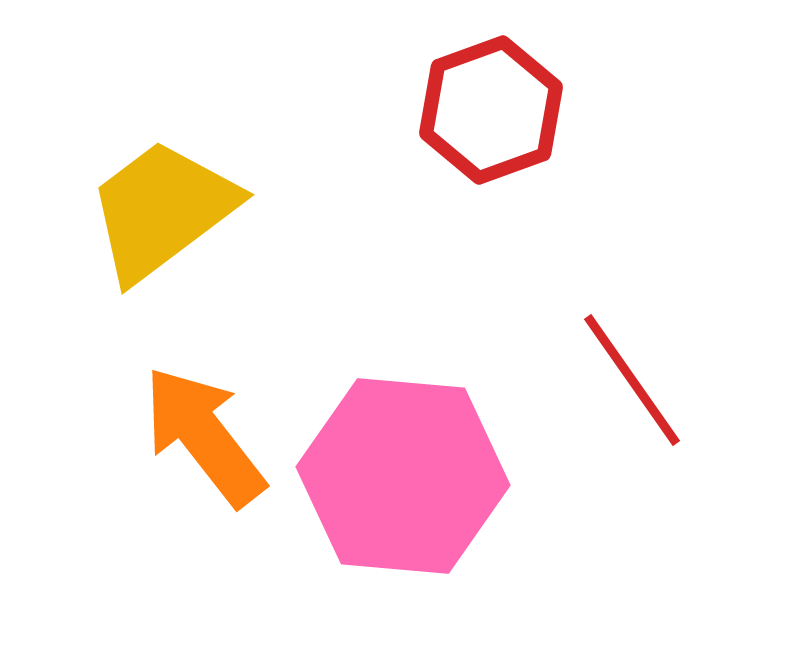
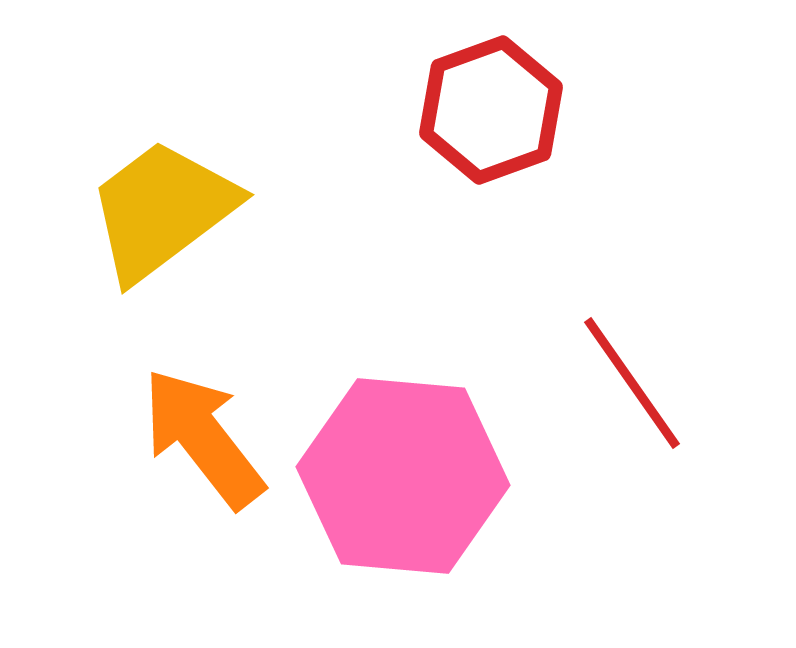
red line: moved 3 px down
orange arrow: moved 1 px left, 2 px down
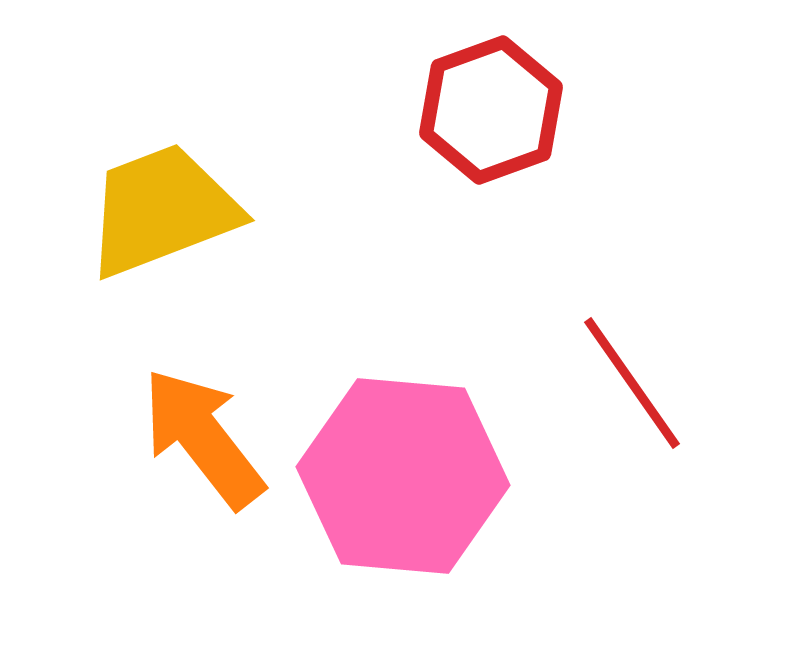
yellow trapezoid: rotated 16 degrees clockwise
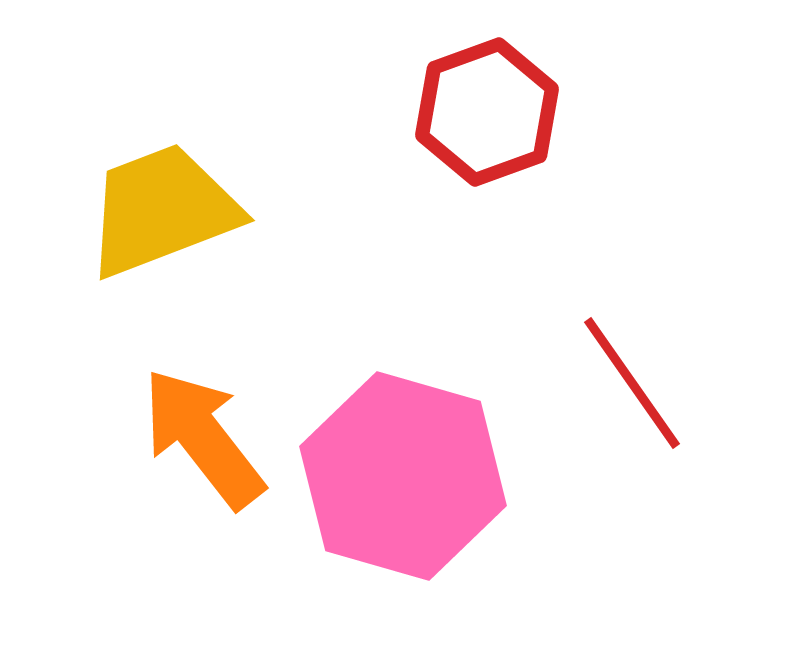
red hexagon: moved 4 px left, 2 px down
pink hexagon: rotated 11 degrees clockwise
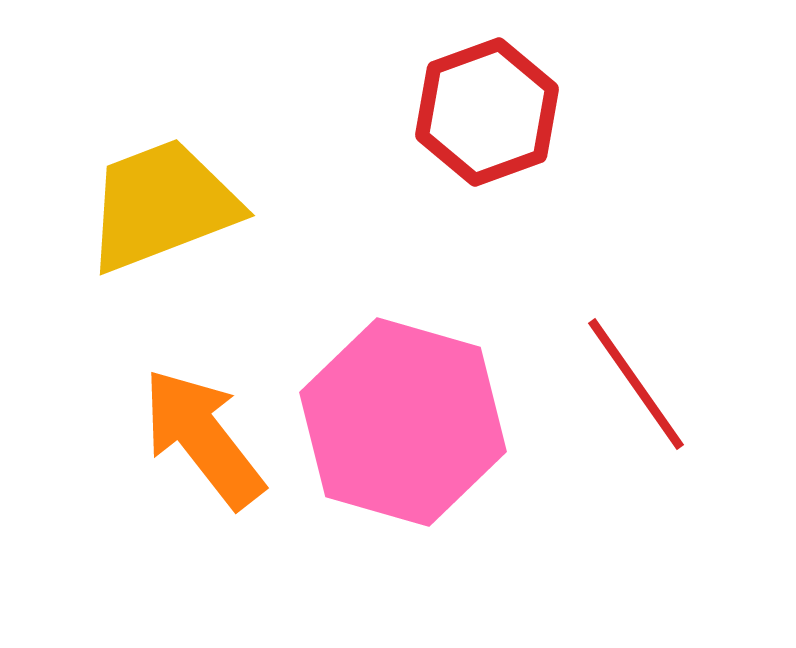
yellow trapezoid: moved 5 px up
red line: moved 4 px right, 1 px down
pink hexagon: moved 54 px up
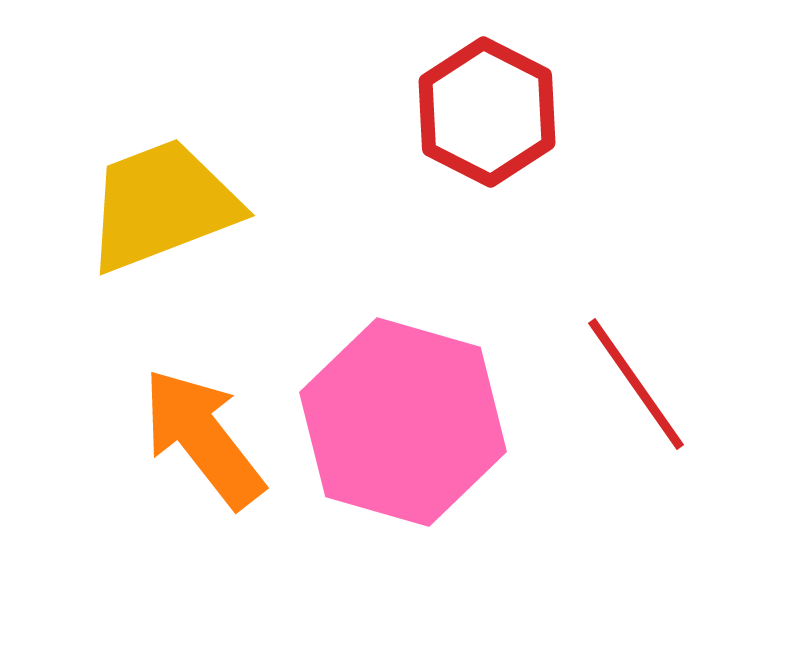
red hexagon: rotated 13 degrees counterclockwise
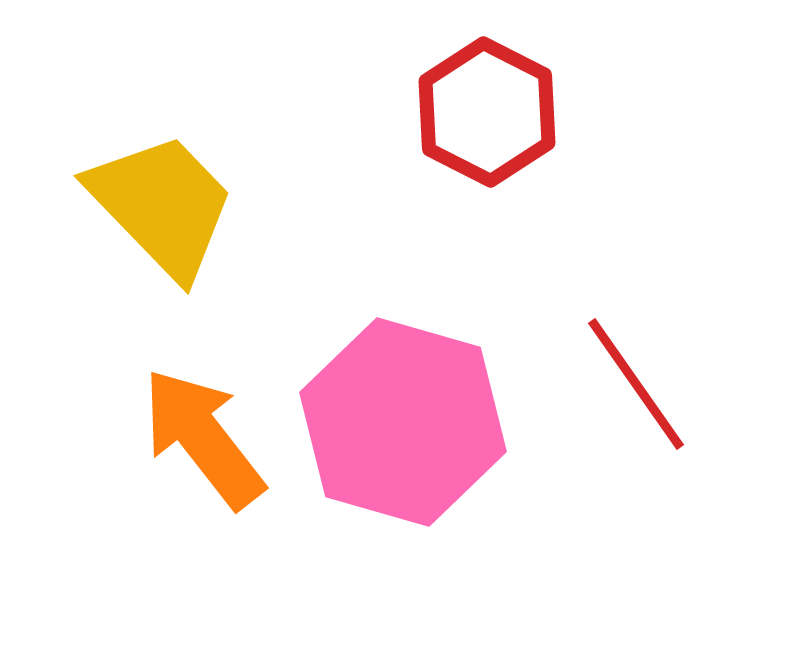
yellow trapezoid: rotated 67 degrees clockwise
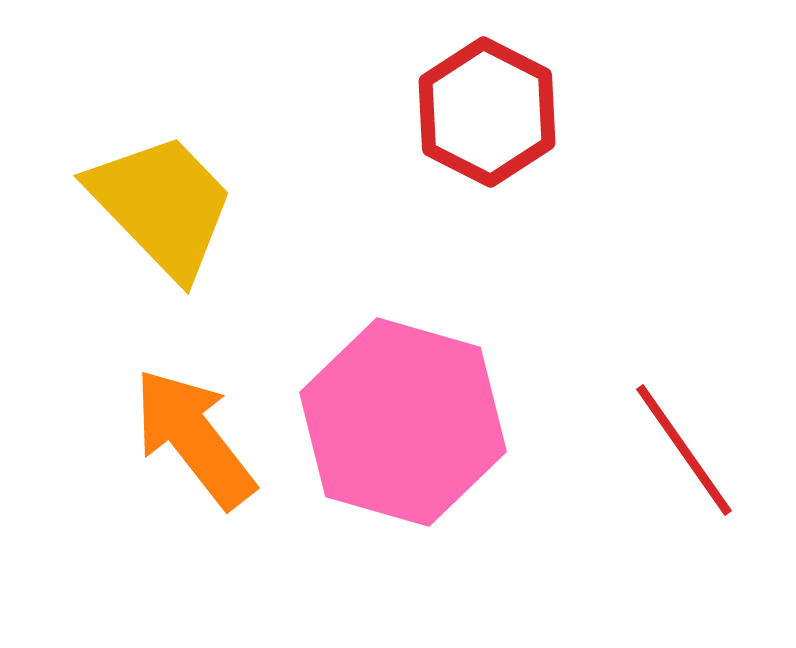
red line: moved 48 px right, 66 px down
orange arrow: moved 9 px left
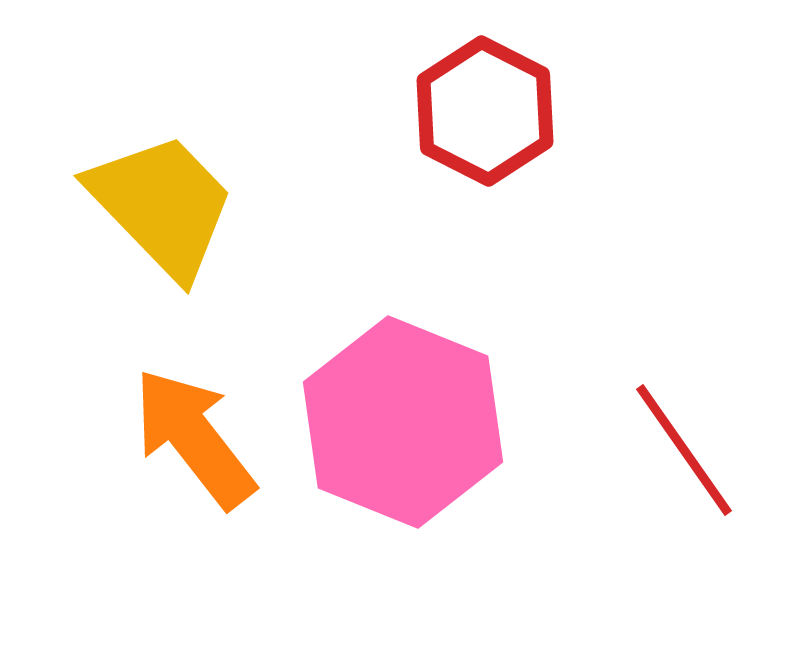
red hexagon: moved 2 px left, 1 px up
pink hexagon: rotated 6 degrees clockwise
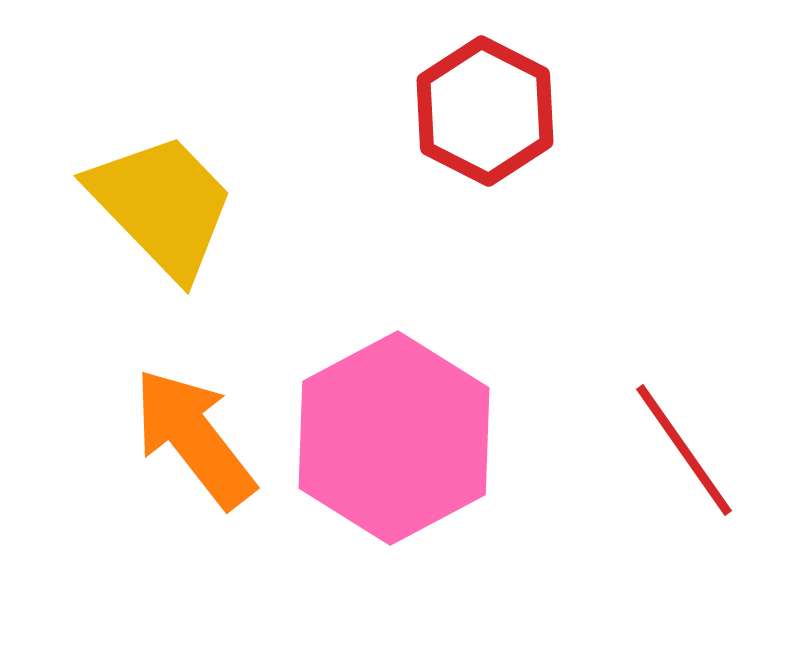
pink hexagon: moved 9 px left, 16 px down; rotated 10 degrees clockwise
